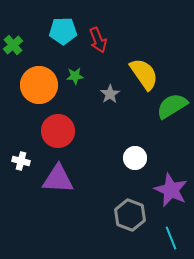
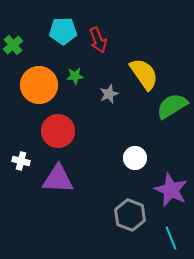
gray star: moved 1 px left; rotated 12 degrees clockwise
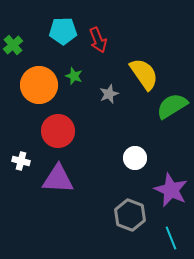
green star: moved 1 px left; rotated 24 degrees clockwise
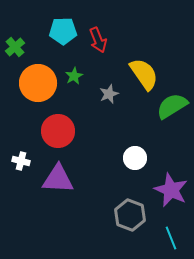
green cross: moved 2 px right, 2 px down
green star: rotated 24 degrees clockwise
orange circle: moved 1 px left, 2 px up
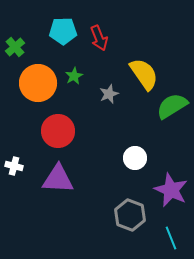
red arrow: moved 1 px right, 2 px up
white cross: moved 7 px left, 5 px down
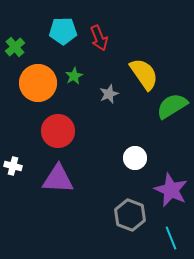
white cross: moved 1 px left
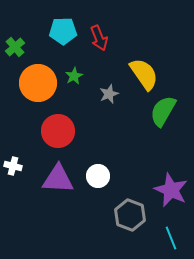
green semicircle: moved 9 px left, 5 px down; rotated 28 degrees counterclockwise
white circle: moved 37 px left, 18 px down
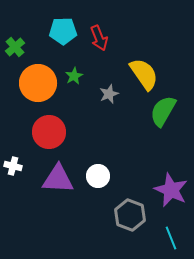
red circle: moved 9 px left, 1 px down
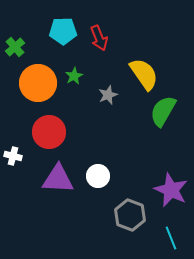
gray star: moved 1 px left, 1 px down
white cross: moved 10 px up
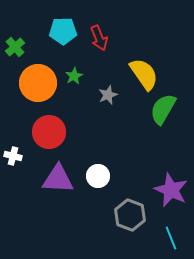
green semicircle: moved 2 px up
